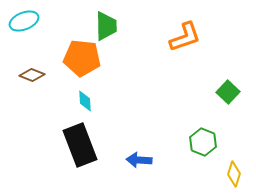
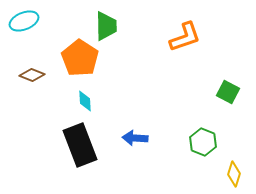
orange pentagon: moved 2 px left; rotated 27 degrees clockwise
green square: rotated 15 degrees counterclockwise
blue arrow: moved 4 px left, 22 px up
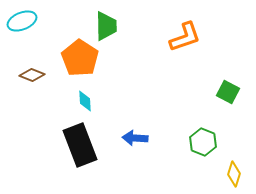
cyan ellipse: moved 2 px left
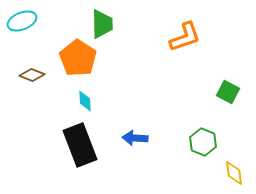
green trapezoid: moved 4 px left, 2 px up
orange pentagon: moved 2 px left
yellow diamond: moved 1 px up; rotated 25 degrees counterclockwise
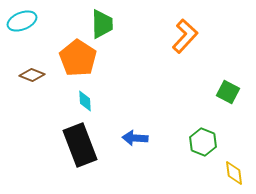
orange L-shape: moved 1 px up; rotated 28 degrees counterclockwise
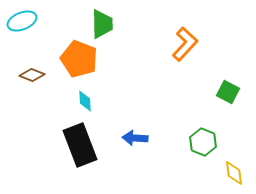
orange L-shape: moved 8 px down
orange pentagon: moved 1 px right, 1 px down; rotated 12 degrees counterclockwise
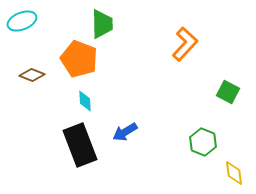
blue arrow: moved 10 px left, 6 px up; rotated 35 degrees counterclockwise
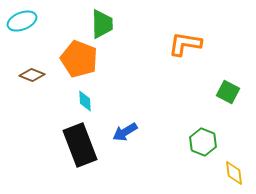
orange L-shape: rotated 124 degrees counterclockwise
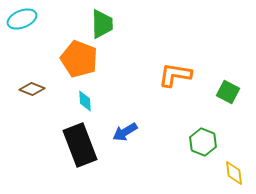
cyan ellipse: moved 2 px up
orange L-shape: moved 10 px left, 31 px down
brown diamond: moved 14 px down
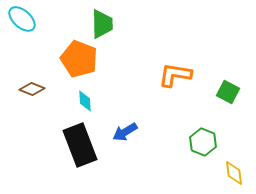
cyan ellipse: rotated 64 degrees clockwise
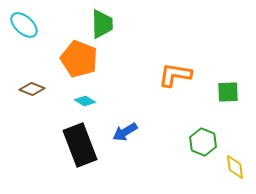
cyan ellipse: moved 2 px right, 6 px down
green square: rotated 30 degrees counterclockwise
cyan diamond: rotated 55 degrees counterclockwise
yellow diamond: moved 1 px right, 6 px up
